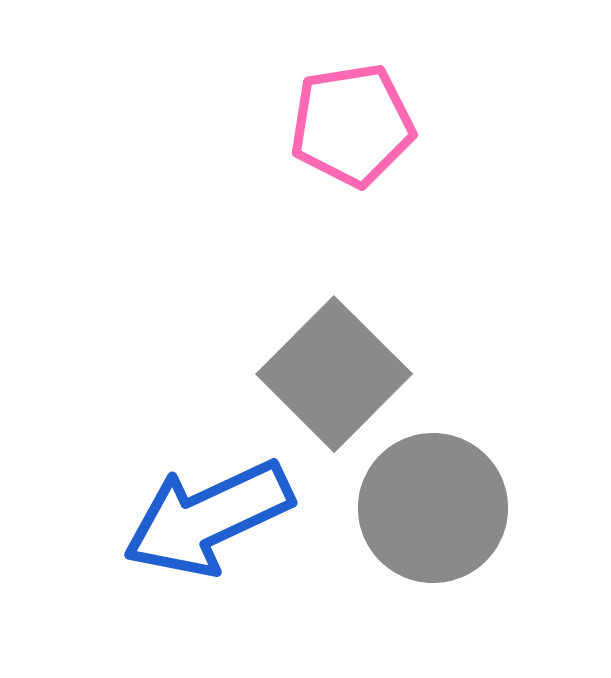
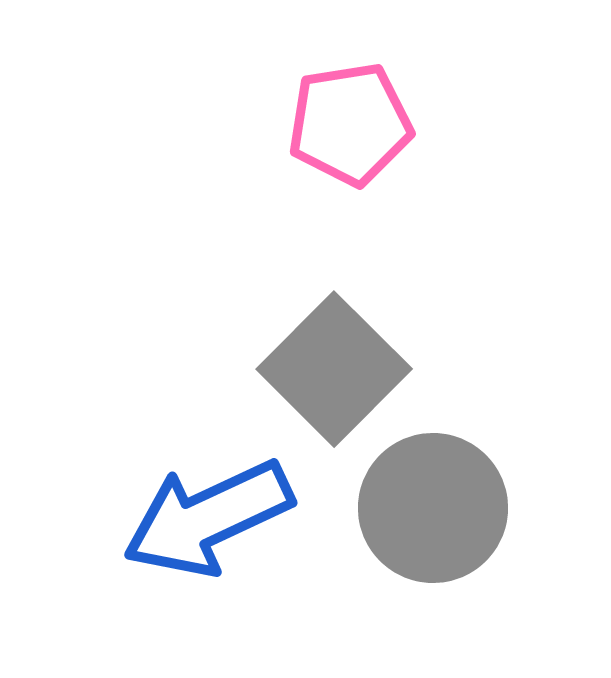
pink pentagon: moved 2 px left, 1 px up
gray square: moved 5 px up
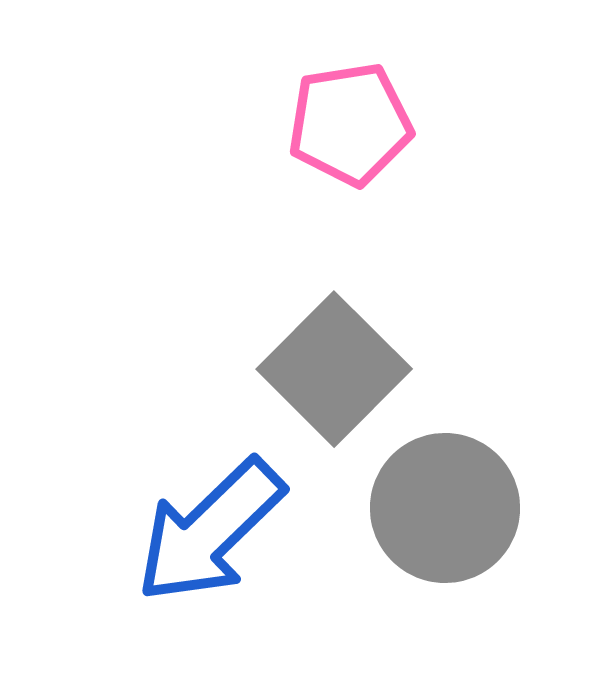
gray circle: moved 12 px right
blue arrow: moved 2 px right, 13 px down; rotated 19 degrees counterclockwise
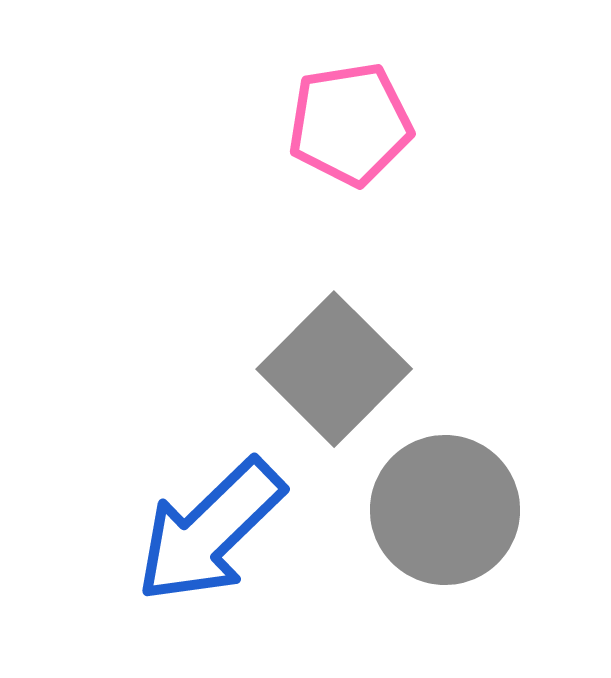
gray circle: moved 2 px down
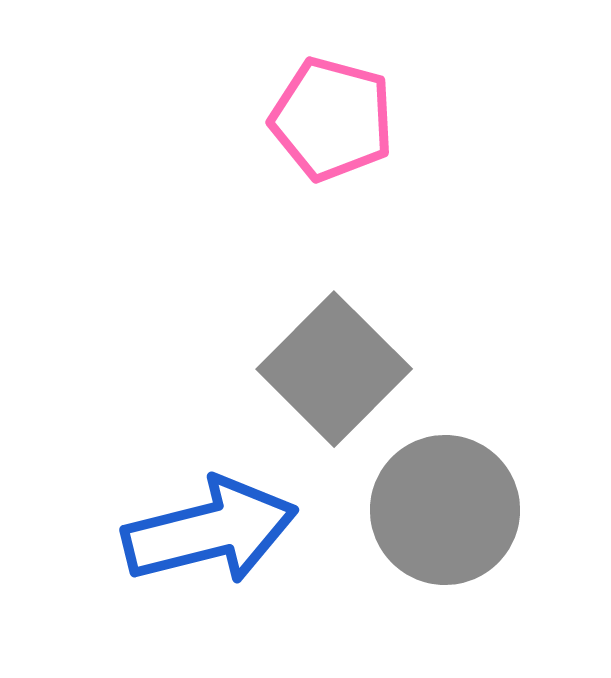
pink pentagon: moved 18 px left, 5 px up; rotated 24 degrees clockwise
blue arrow: rotated 150 degrees counterclockwise
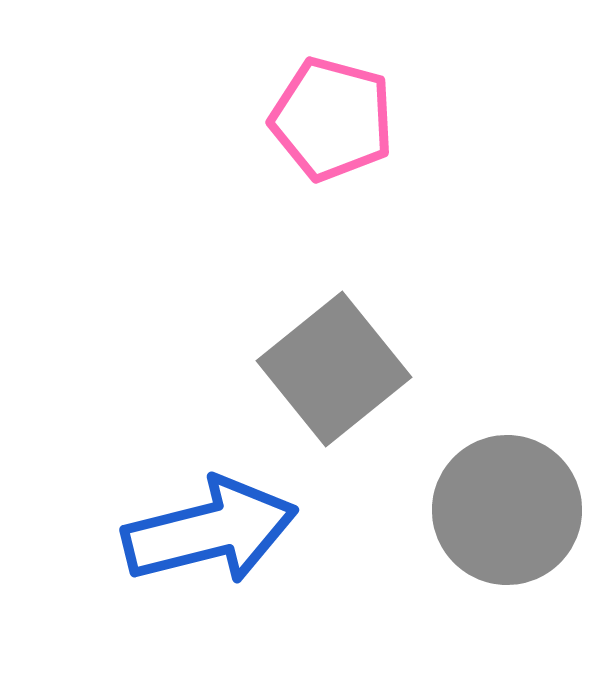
gray square: rotated 6 degrees clockwise
gray circle: moved 62 px right
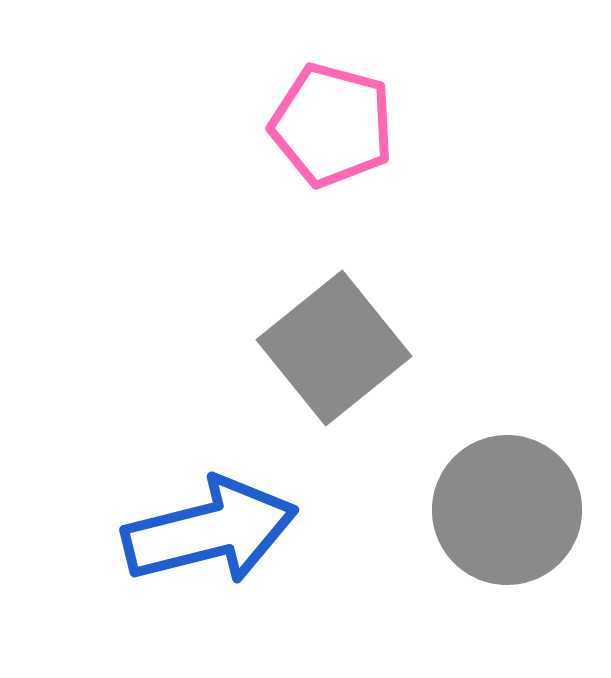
pink pentagon: moved 6 px down
gray square: moved 21 px up
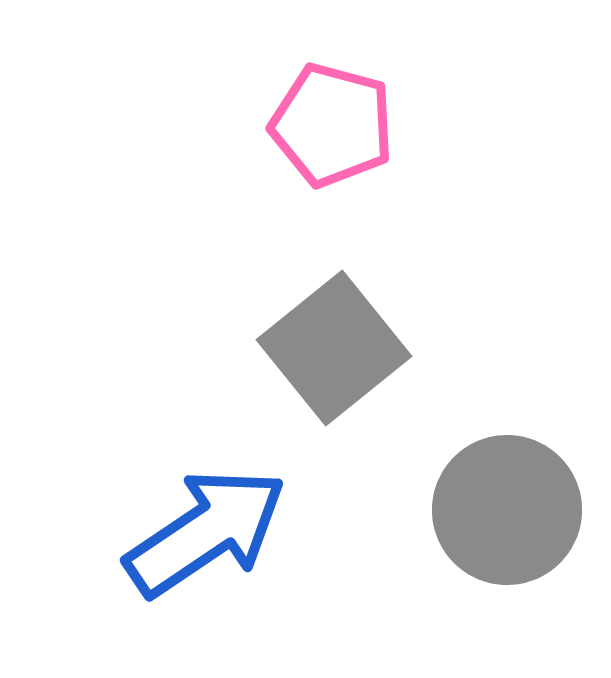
blue arrow: moved 4 px left, 1 px down; rotated 20 degrees counterclockwise
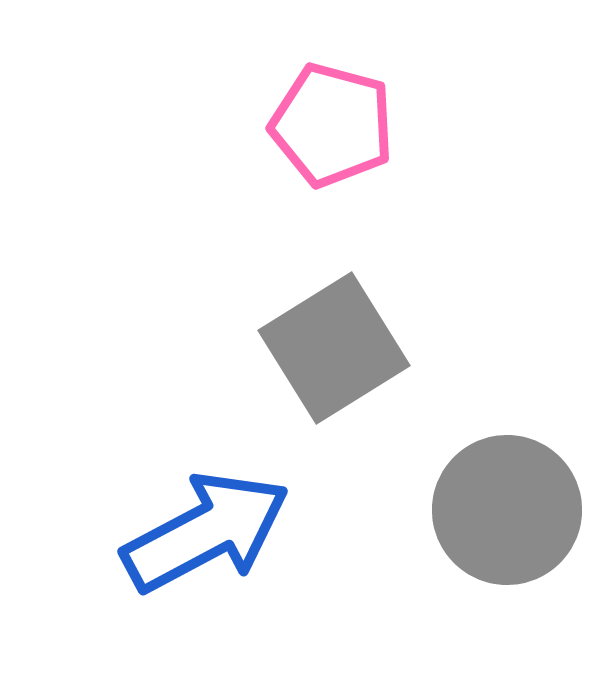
gray square: rotated 7 degrees clockwise
blue arrow: rotated 6 degrees clockwise
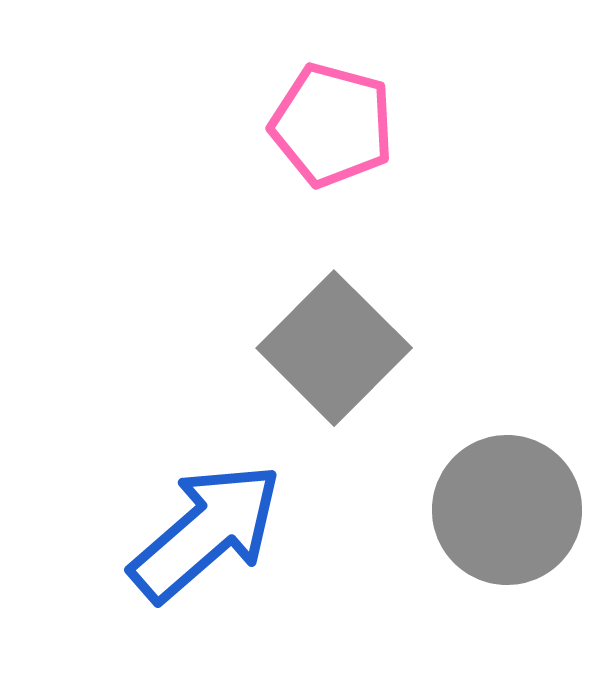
gray square: rotated 13 degrees counterclockwise
blue arrow: rotated 13 degrees counterclockwise
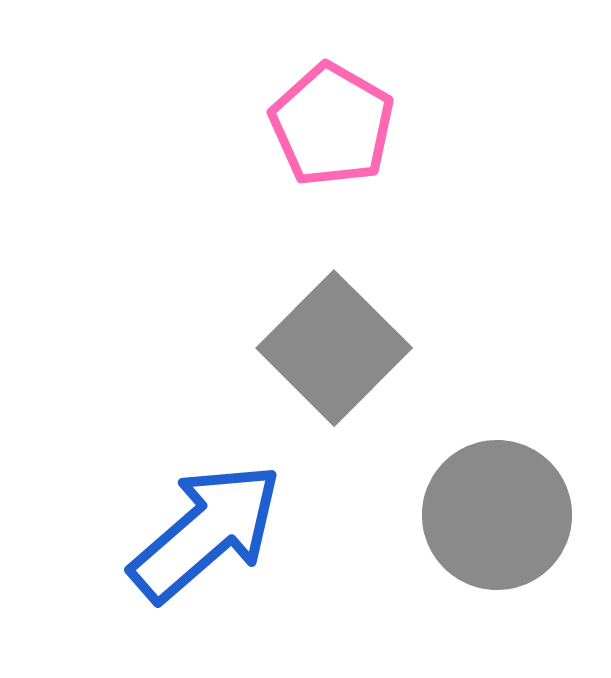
pink pentagon: rotated 15 degrees clockwise
gray circle: moved 10 px left, 5 px down
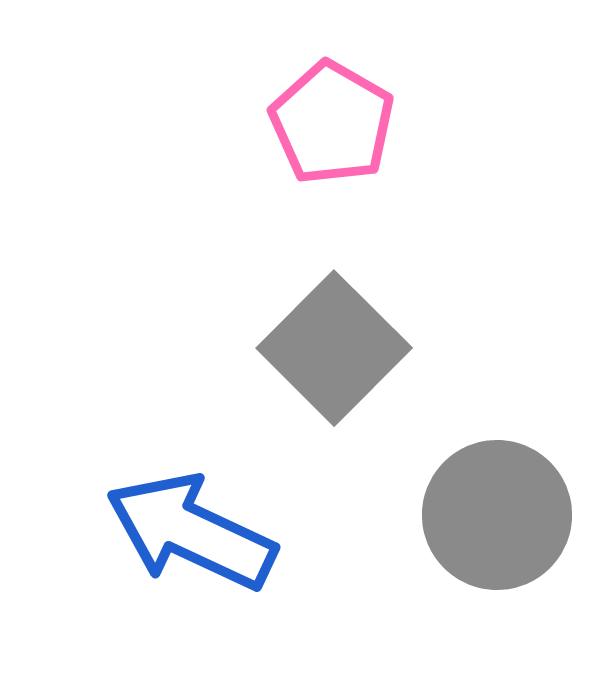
pink pentagon: moved 2 px up
blue arrow: moved 15 px left; rotated 114 degrees counterclockwise
